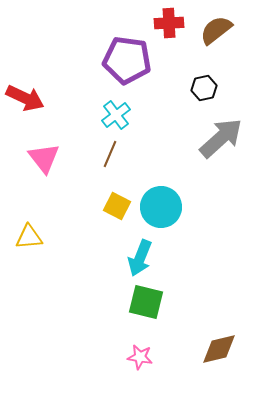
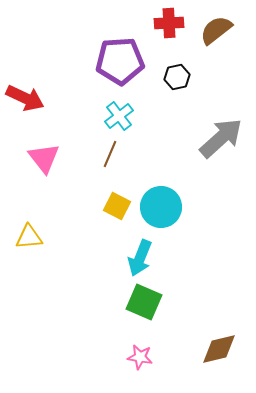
purple pentagon: moved 7 px left, 1 px down; rotated 12 degrees counterclockwise
black hexagon: moved 27 px left, 11 px up
cyan cross: moved 3 px right, 1 px down
green square: moved 2 px left; rotated 9 degrees clockwise
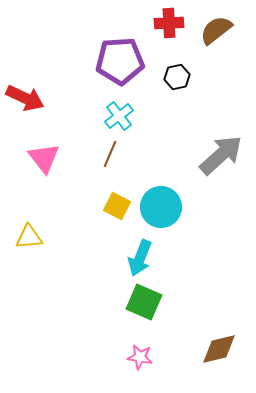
gray arrow: moved 17 px down
